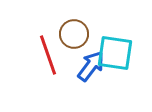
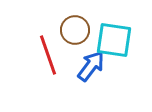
brown circle: moved 1 px right, 4 px up
cyan square: moved 1 px left, 13 px up
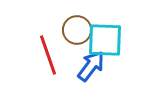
brown circle: moved 2 px right
cyan square: moved 9 px left; rotated 6 degrees counterclockwise
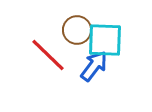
red line: rotated 27 degrees counterclockwise
blue arrow: moved 3 px right
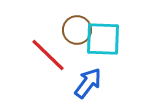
cyan square: moved 2 px left, 1 px up
blue arrow: moved 6 px left, 17 px down
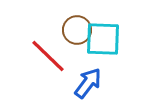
red line: moved 1 px down
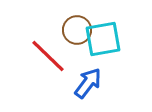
cyan square: rotated 12 degrees counterclockwise
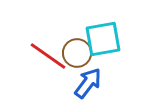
brown circle: moved 23 px down
red line: rotated 9 degrees counterclockwise
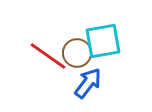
cyan square: moved 2 px down
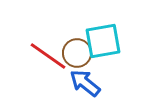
blue arrow: moved 3 px left; rotated 88 degrees counterclockwise
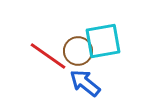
brown circle: moved 1 px right, 2 px up
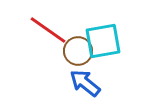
red line: moved 26 px up
